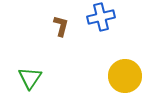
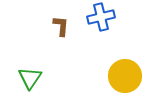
brown L-shape: rotated 10 degrees counterclockwise
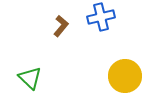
brown L-shape: rotated 35 degrees clockwise
green triangle: rotated 20 degrees counterclockwise
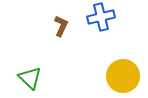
brown L-shape: rotated 15 degrees counterclockwise
yellow circle: moved 2 px left
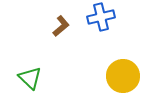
brown L-shape: rotated 25 degrees clockwise
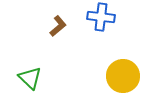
blue cross: rotated 20 degrees clockwise
brown L-shape: moved 3 px left
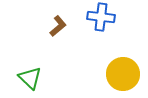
yellow circle: moved 2 px up
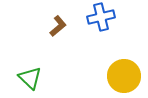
blue cross: rotated 20 degrees counterclockwise
yellow circle: moved 1 px right, 2 px down
